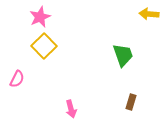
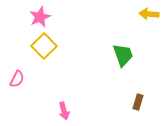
brown rectangle: moved 7 px right
pink arrow: moved 7 px left, 2 px down
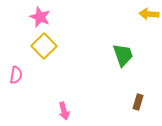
pink star: rotated 25 degrees counterclockwise
pink semicircle: moved 1 px left, 4 px up; rotated 18 degrees counterclockwise
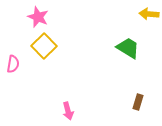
pink star: moved 2 px left
green trapezoid: moved 5 px right, 7 px up; rotated 40 degrees counterclockwise
pink semicircle: moved 3 px left, 11 px up
pink arrow: moved 4 px right
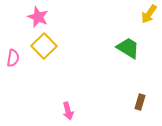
yellow arrow: rotated 60 degrees counterclockwise
pink semicircle: moved 6 px up
brown rectangle: moved 2 px right
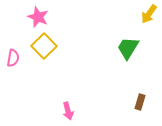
green trapezoid: rotated 90 degrees counterclockwise
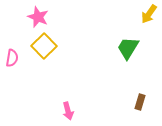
pink semicircle: moved 1 px left
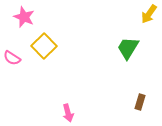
pink star: moved 14 px left
pink semicircle: rotated 114 degrees clockwise
pink arrow: moved 2 px down
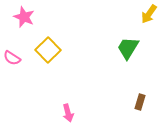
yellow square: moved 4 px right, 4 px down
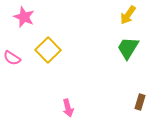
yellow arrow: moved 21 px left, 1 px down
pink arrow: moved 5 px up
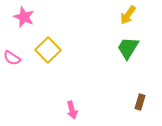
pink arrow: moved 4 px right, 2 px down
